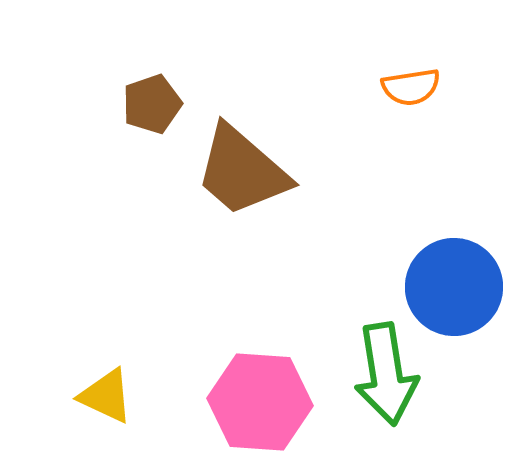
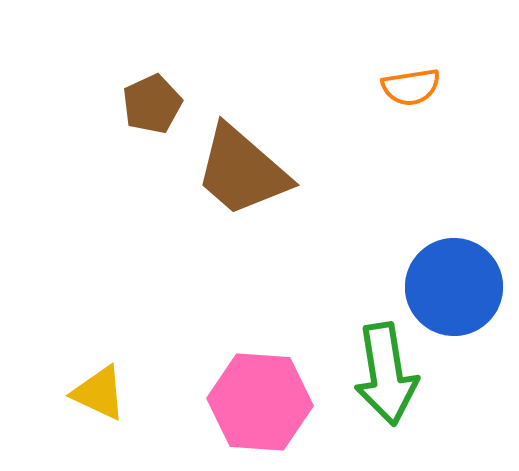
brown pentagon: rotated 6 degrees counterclockwise
yellow triangle: moved 7 px left, 3 px up
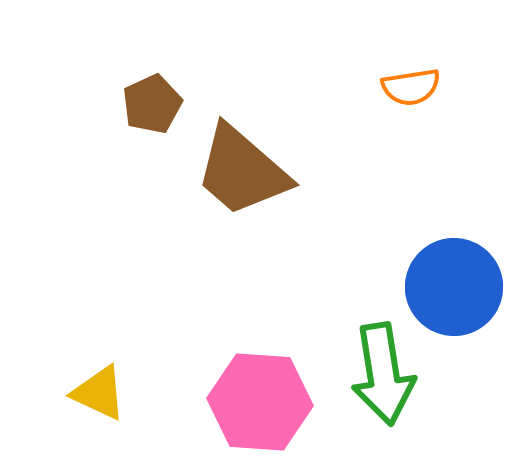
green arrow: moved 3 px left
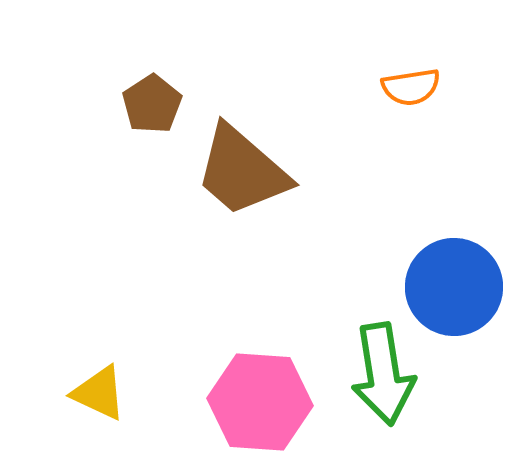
brown pentagon: rotated 8 degrees counterclockwise
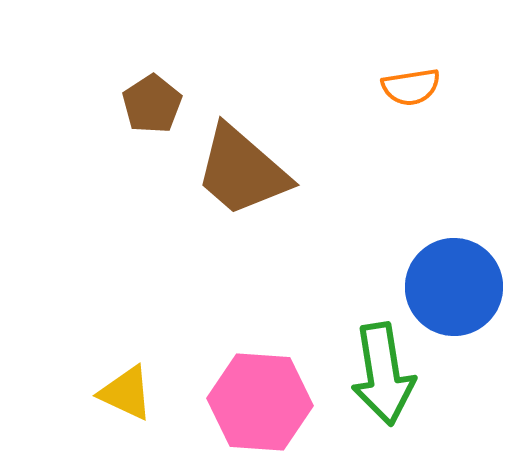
yellow triangle: moved 27 px right
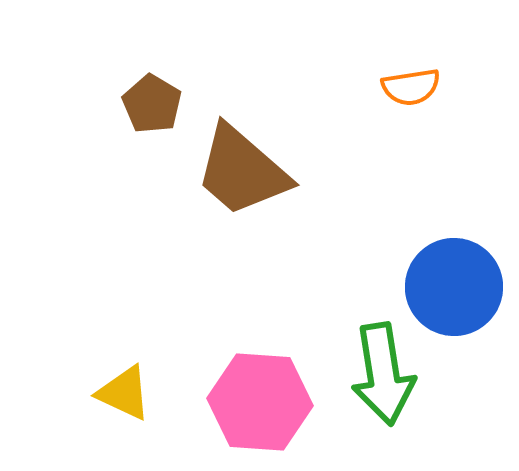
brown pentagon: rotated 8 degrees counterclockwise
yellow triangle: moved 2 px left
